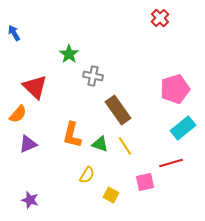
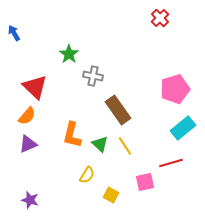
orange semicircle: moved 9 px right, 2 px down
green triangle: rotated 24 degrees clockwise
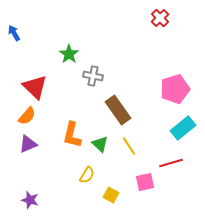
yellow line: moved 4 px right
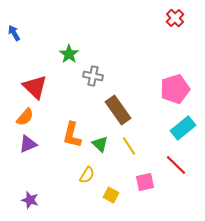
red cross: moved 15 px right
orange semicircle: moved 2 px left, 1 px down
red line: moved 5 px right, 2 px down; rotated 60 degrees clockwise
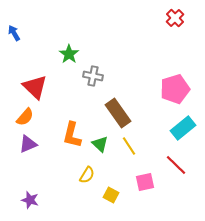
brown rectangle: moved 3 px down
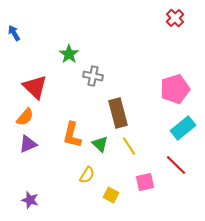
brown rectangle: rotated 20 degrees clockwise
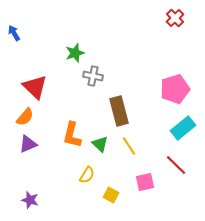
green star: moved 6 px right, 1 px up; rotated 18 degrees clockwise
brown rectangle: moved 1 px right, 2 px up
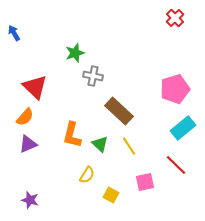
brown rectangle: rotated 32 degrees counterclockwise
